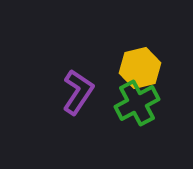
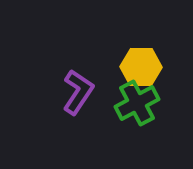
yellow hexagon: moved 1 px right, 1 px up; rotated 15 degrees clockwise
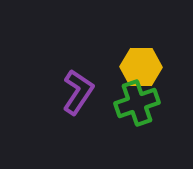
green cross: rotated 9 degrees clockwise
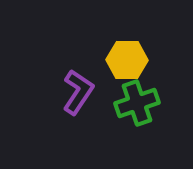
yellow hexagon: moved 14 px left, 7 px up
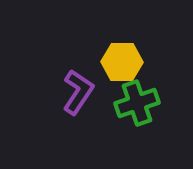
yellow hexagon: moved 5 px left, 2 px down
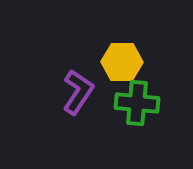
green cross: rotated 24 degrees clockwise
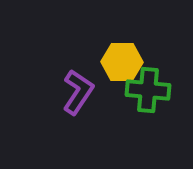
green cross: moved 11 px right, 13 px up
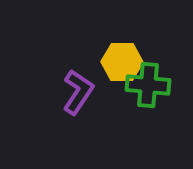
green cross: moved 5 px up
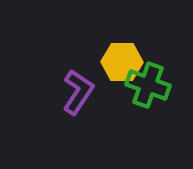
green cross: rotated 15 degrees clockwise
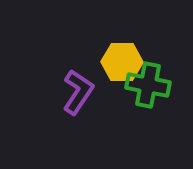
green cross: rotated 9 degrees counterclockwise
